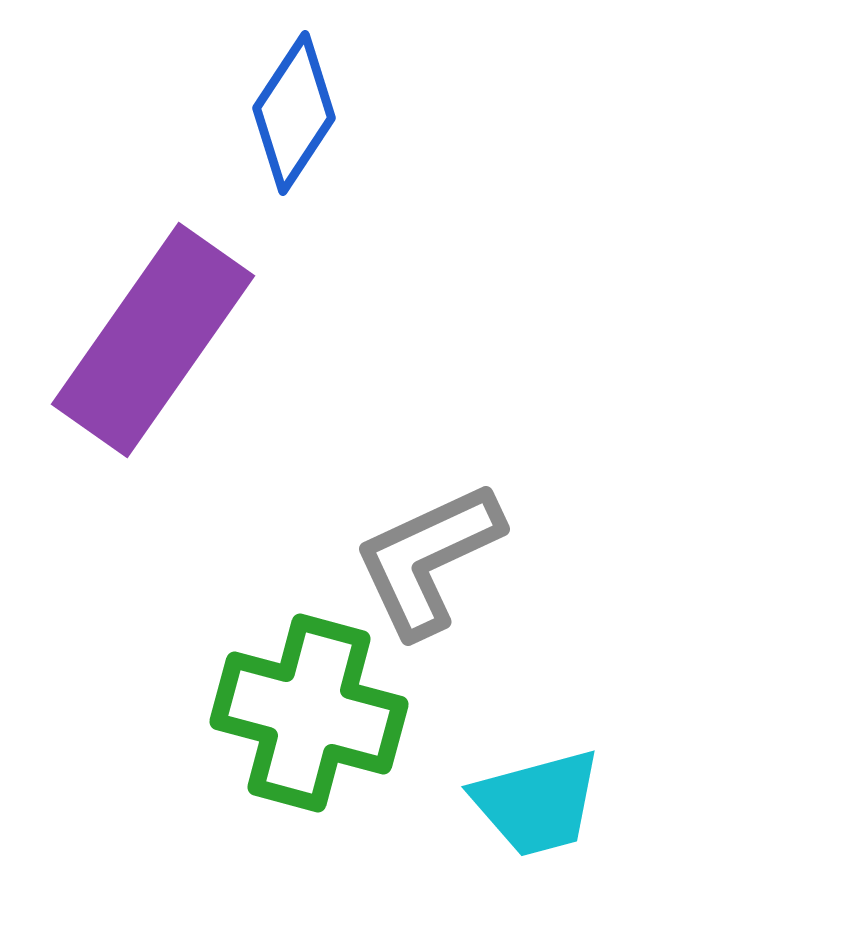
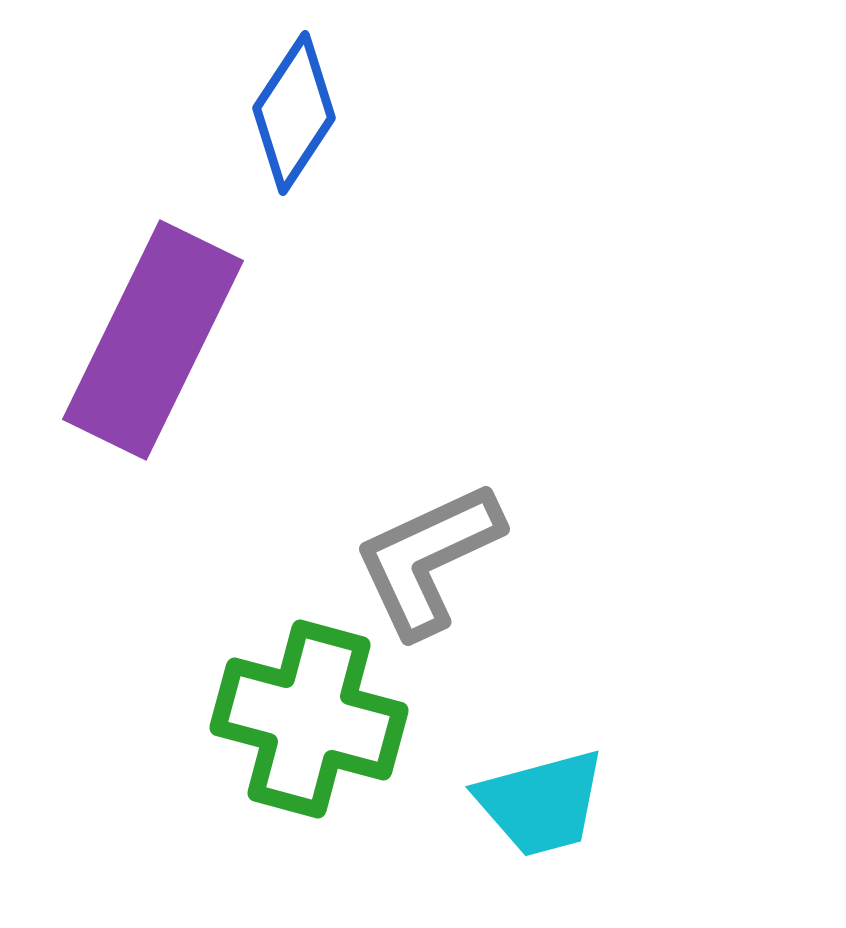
purple rectangle: rotated 9 degrees counterclockwise
green cross: moved 6 px down
cyan trapezoid: moved 4 px right
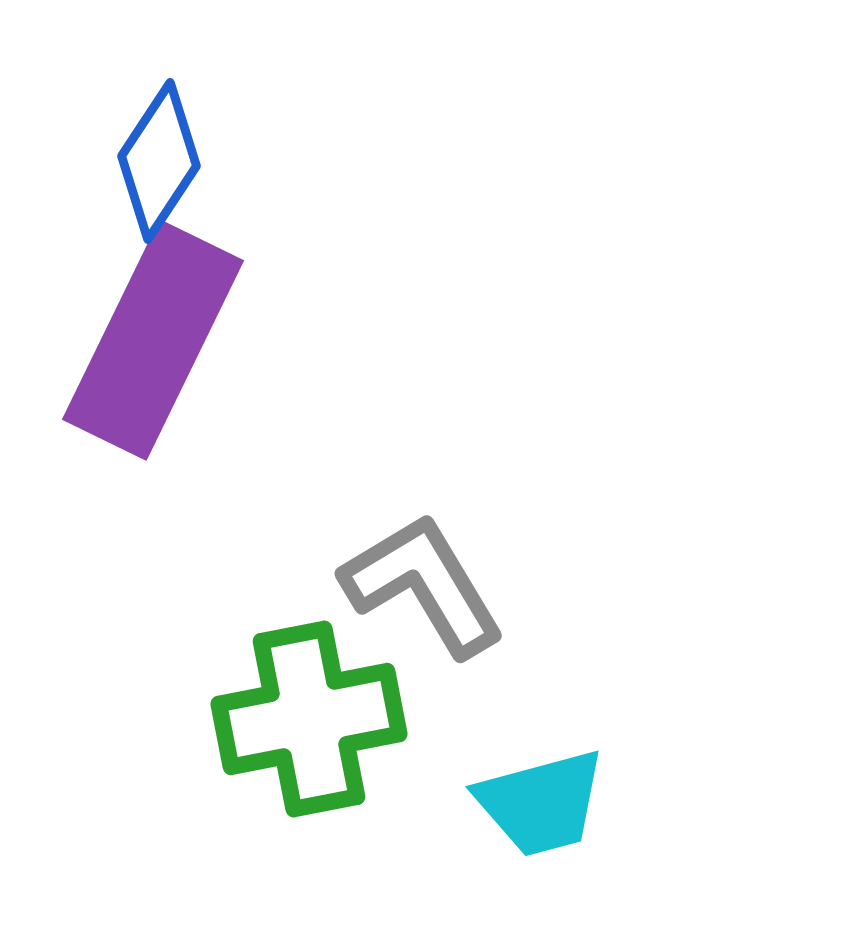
blue diamond: moved 135 px left, 48 px down
gray L-shape: moved 5 px left, 26 px down; rotated 84 degrees clockwise
green cross: rotated 26 degrees counterclockwise
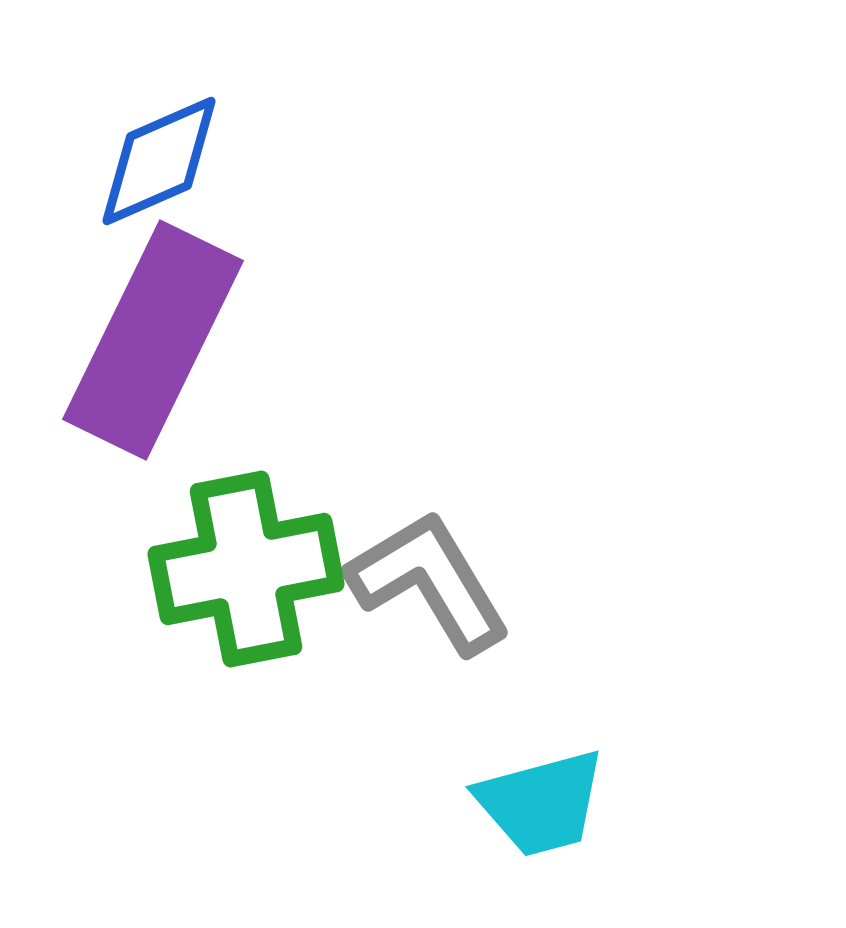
blue diamond: rotated 33 degrees clockwise
gray L-shape: moved 6 px right, 3 px up
green cross: moved 63 px left, 150 px up
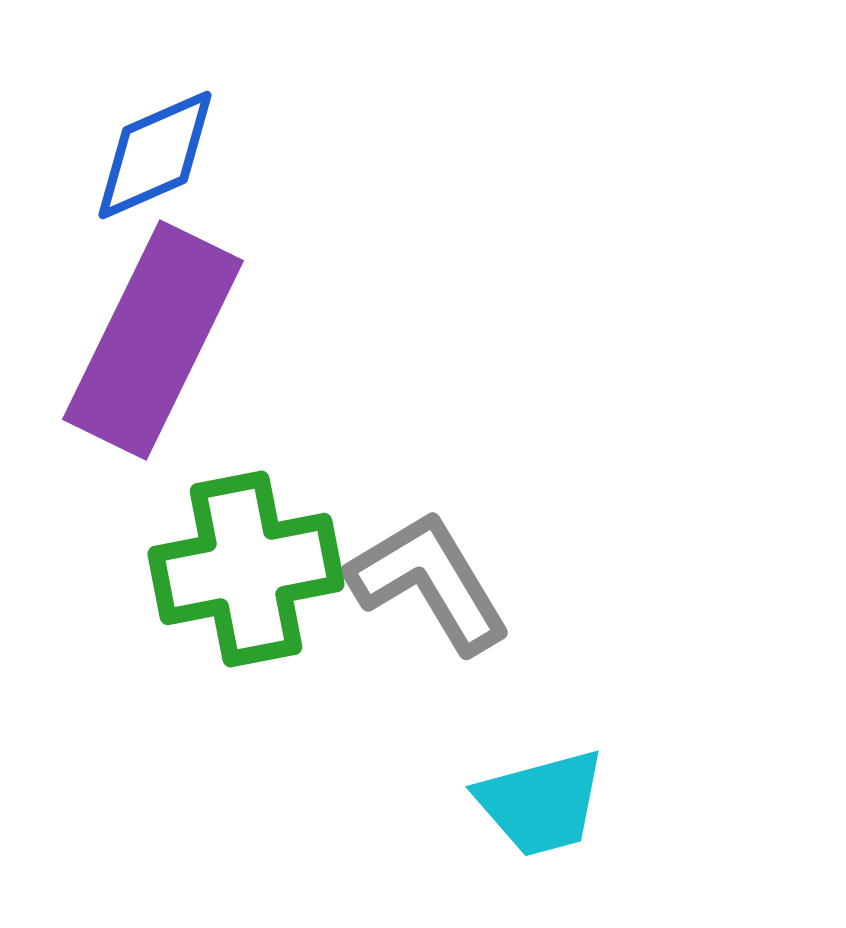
blue diamond: moved 4 px left, 6 px up
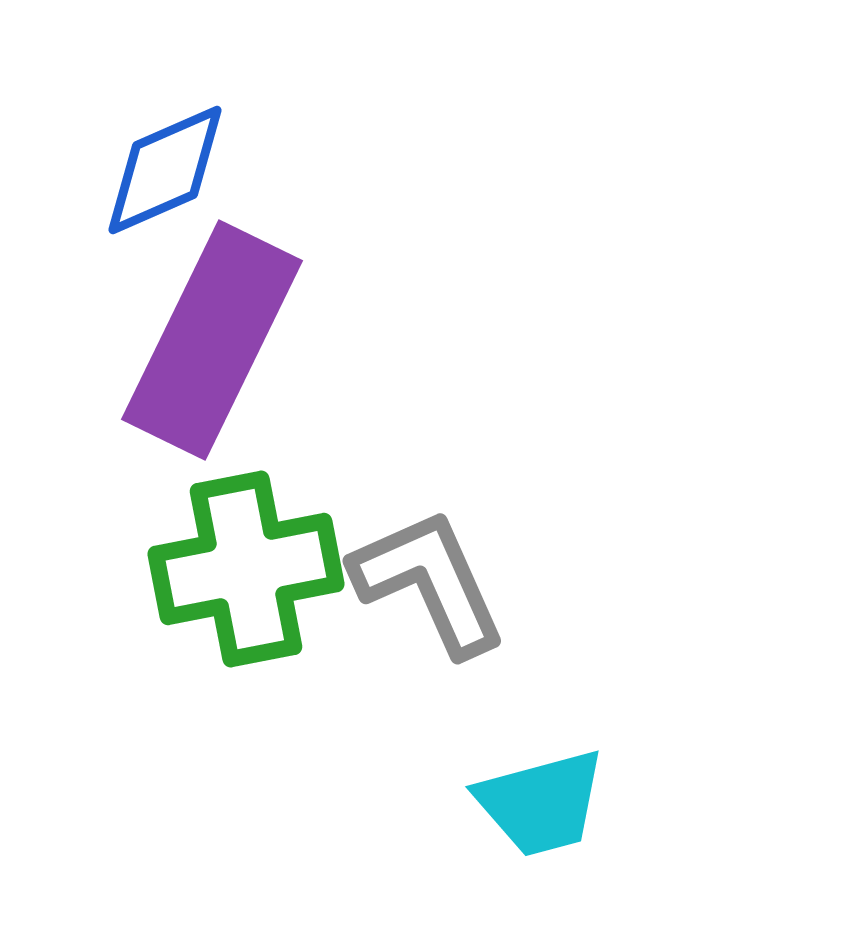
blue diamond: moved 10 px right, 15 px down
purple rectangle: moved 59 px right
gray L-shape: rotated 7 degrees clockwise
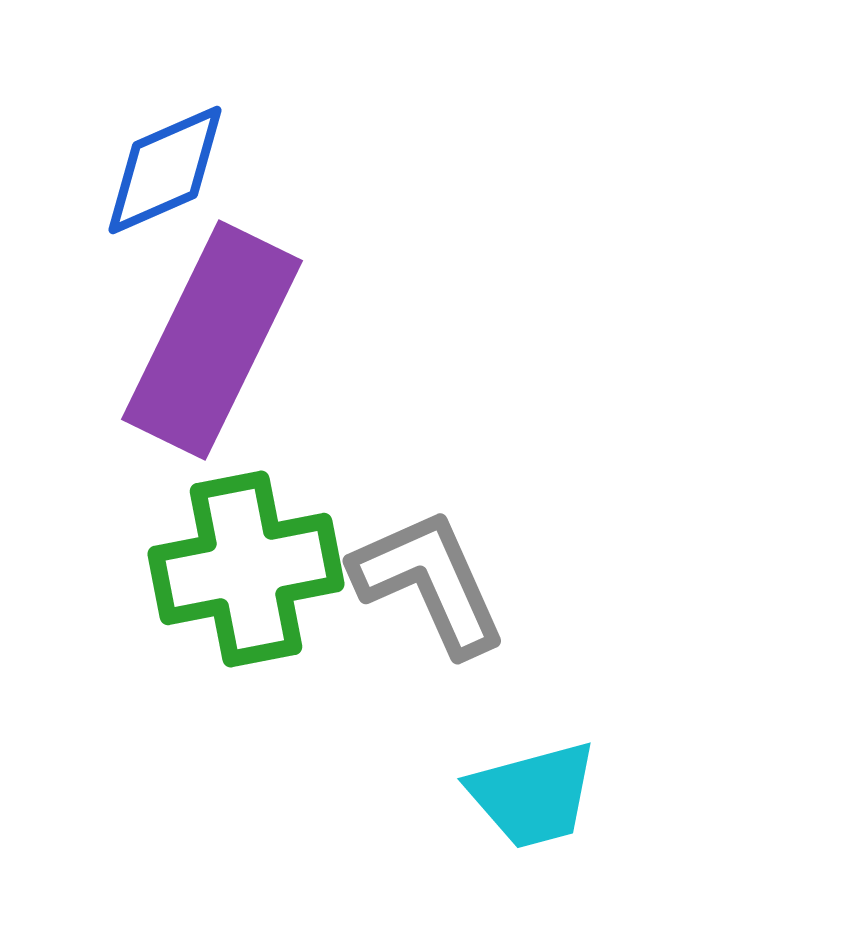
cyan trapezoid: moved 8 px left, 8 px up
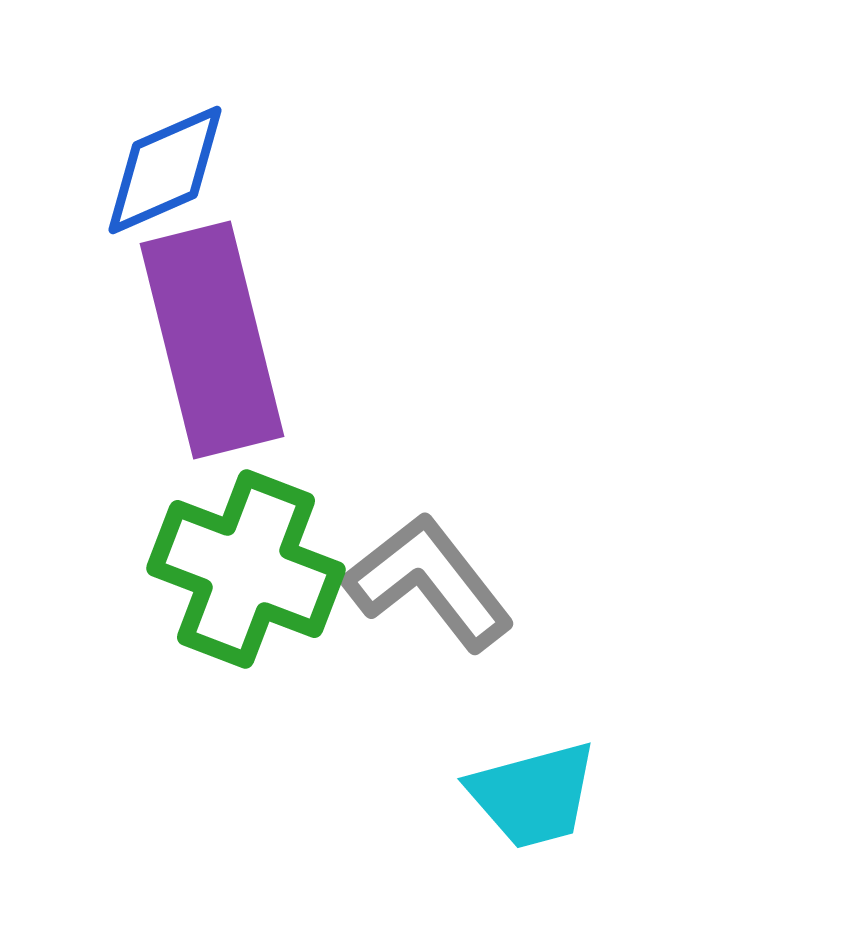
purple rectangle: rotated 40 degrees counterclockwise
green cross: rotated 32 degrees clockwise
gray L-shape: rotated 14 degrees counterclockwise
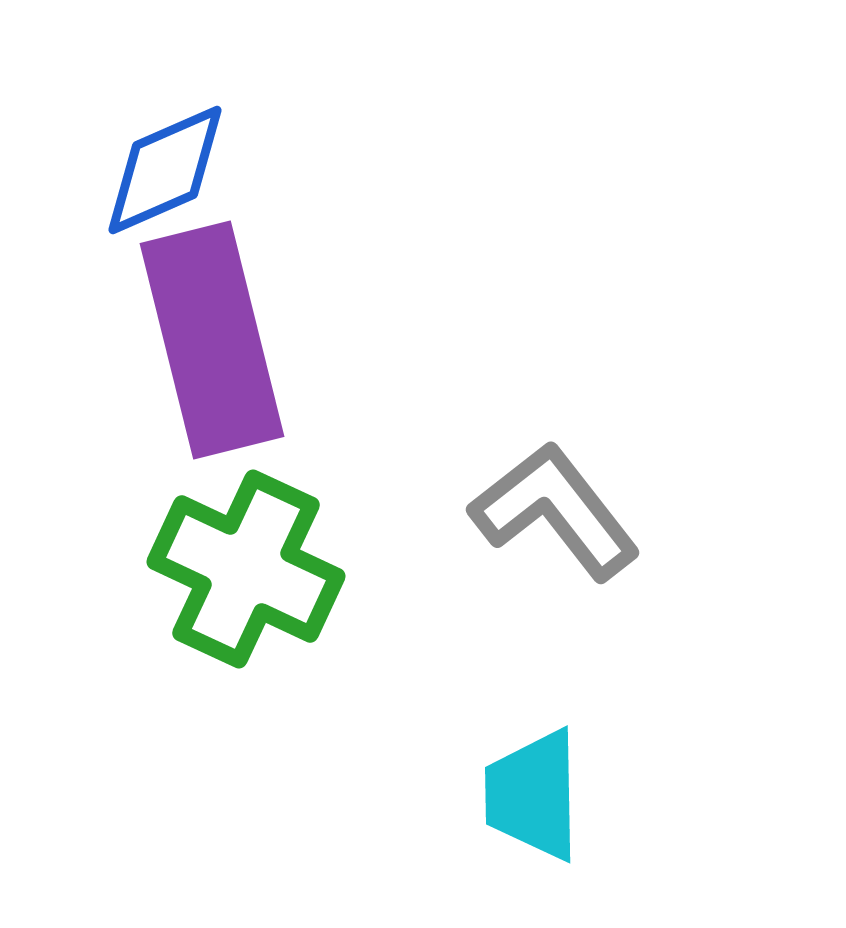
green cross: rotated 4 degrees clockwise
gray L-shape: moved 126 px right, 71 px up
cyan trapezoid: rotated 104 degrees clockwise
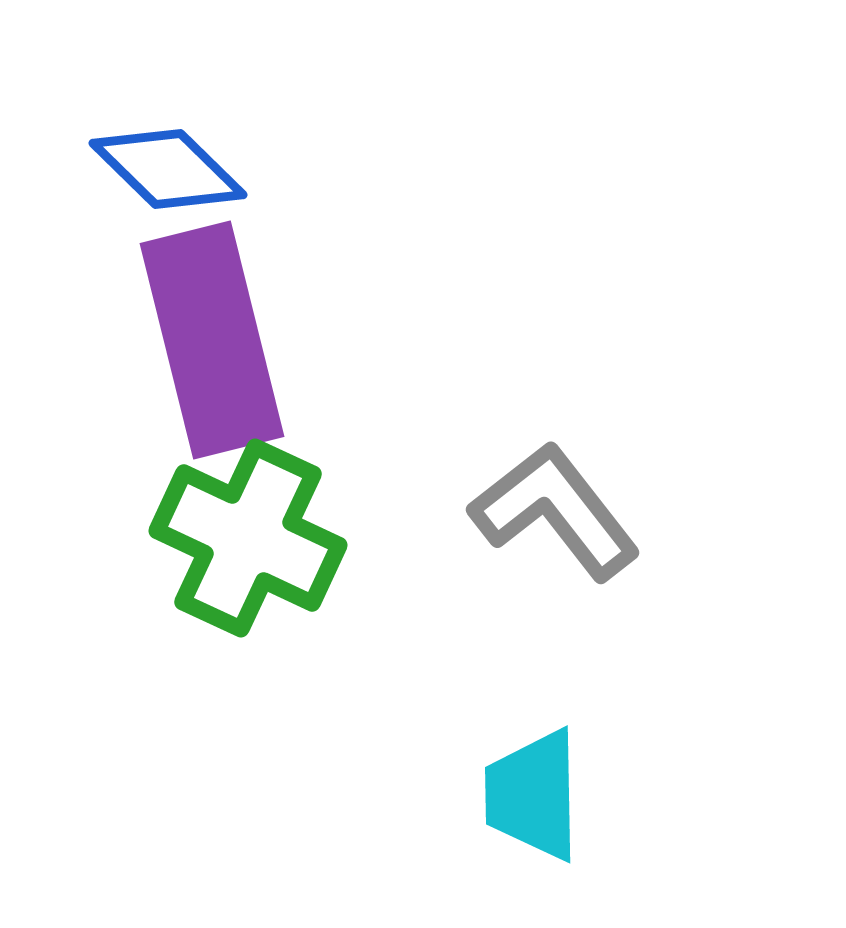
blue diamond: moved 3 px right, 1 px up; rotated 68 degrees clockwise
green cross: moved 2 px right, 31 px up
